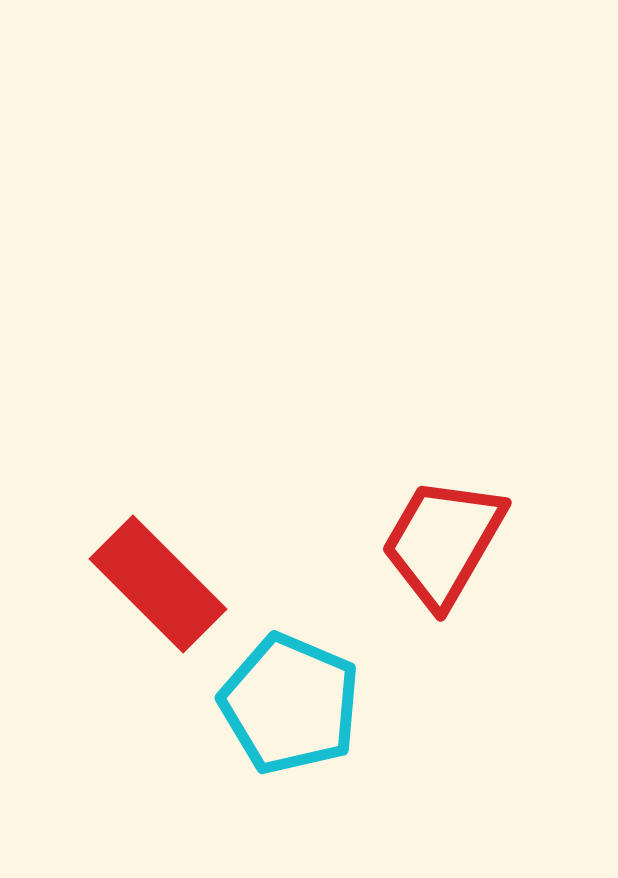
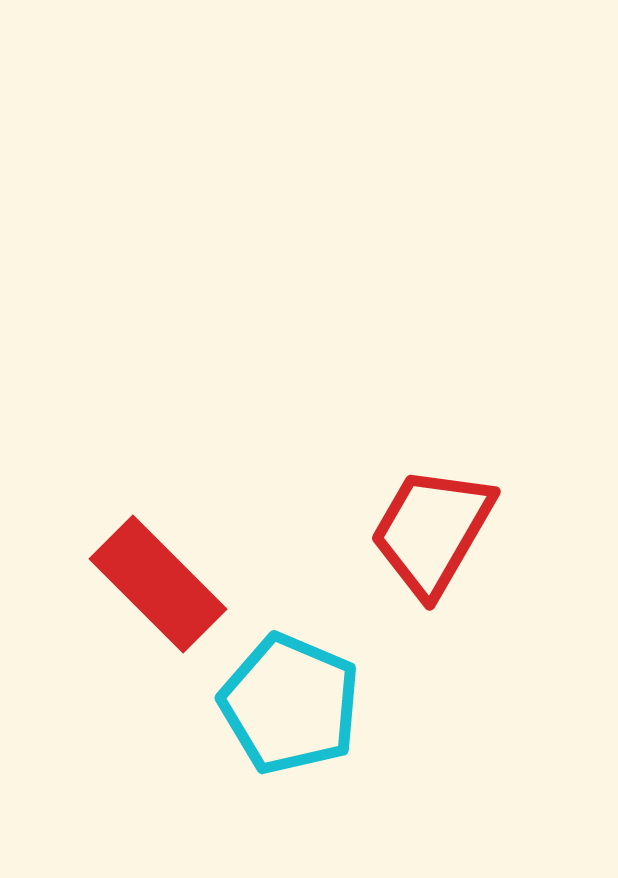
red trapezoid: moved 11 px left, 11 px up
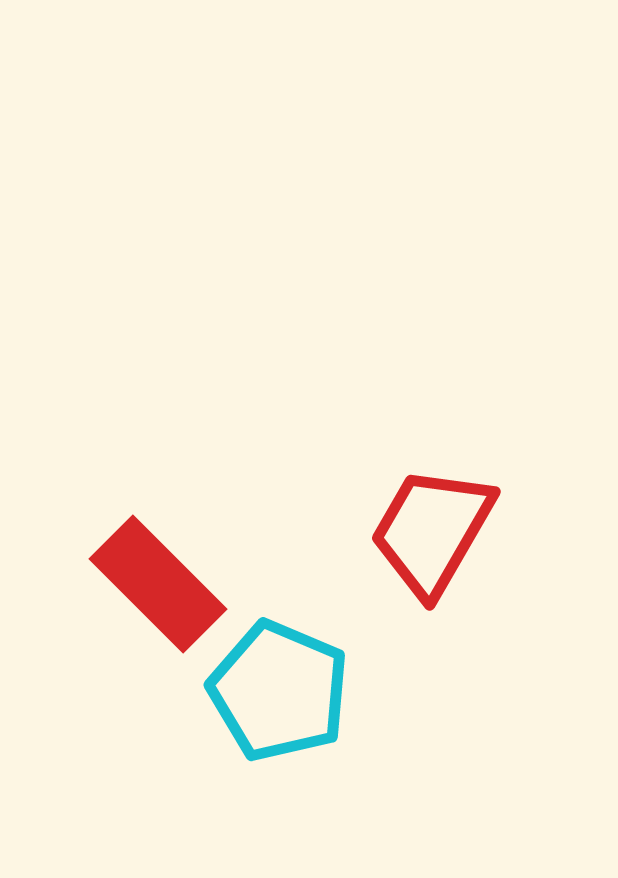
cyan pentagon: moved 11 px left, 13 px up
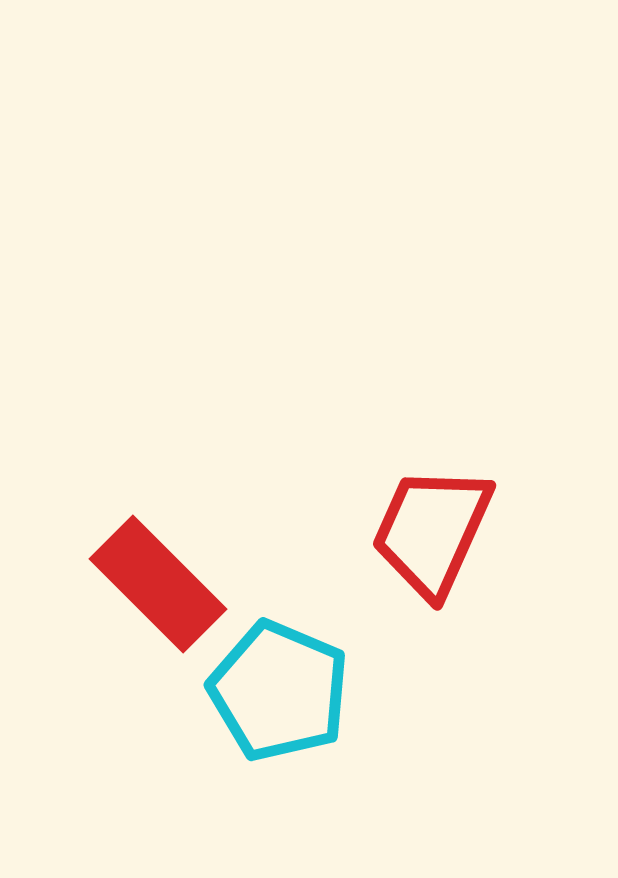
red trapezoid: rotated 6 degrees counterclockwise
